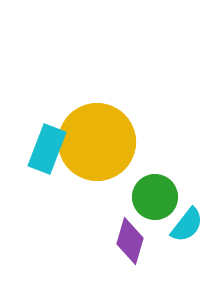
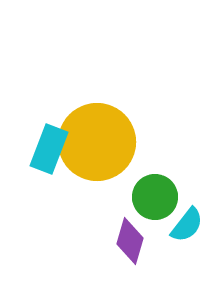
cyan rectangle: moved 2 px right
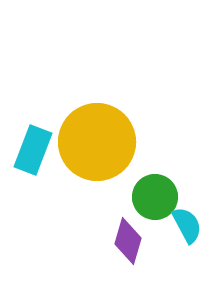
cyan rectangle: moved 16 px left, 1 px down
cyan semicircle: rotated 66 degrees counterclockwise
purple diamond: moved 2 px left
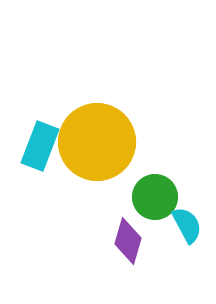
cyan rectangle: moved 7 px right, 4 px up
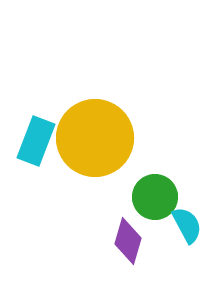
yellow circle: moved 2 px left, 4 px up
cyan rectangle: moved 4 px left, 5 px up
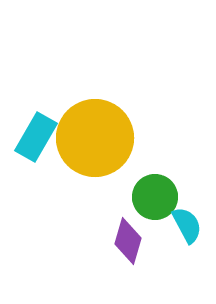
cyan rectangle: moved 4 px up; rotated 9 degrees clockwise
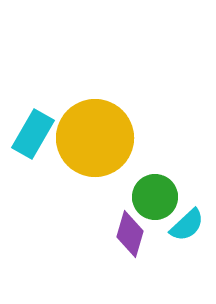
cyan rectangle: moved 3 px left, 3 px up
cyan semicircle: rotated 75 degrees clockwise
purple diamond: moved 2 px right, 7 px up
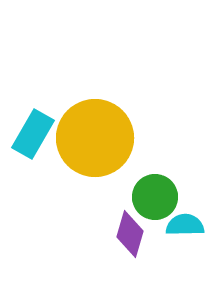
cyan semicircle: moved 2 px left; rotated 138 degrees counterclockwise
